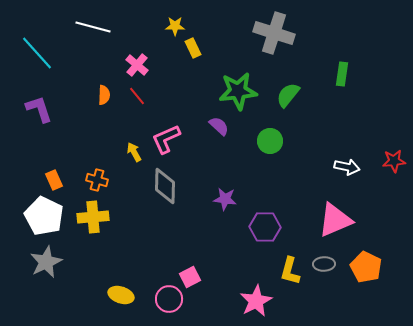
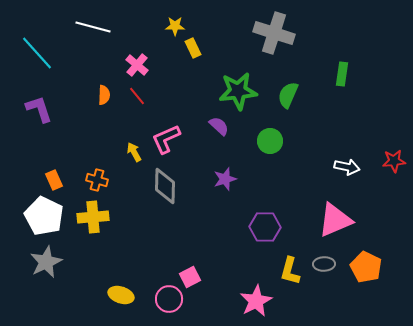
green semicircle: rotated 16 degrees counterclockwise
purple star: moved 20 px up; rotated 25 degrees counterclockwise
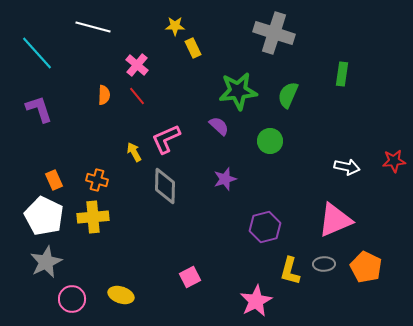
purple hexagon: rotated 16 degrees counterclockwise
pink circle: moved 97 px left
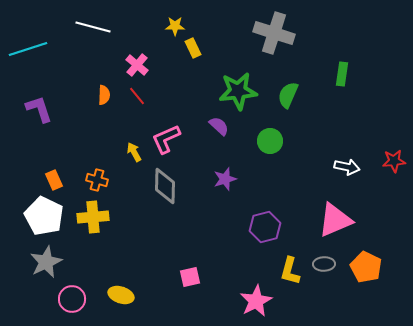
cyan line: moved 9 px left, 4 px up; rotated 66 degrees counterclockwise
pink square: rotated 15 degrees clockwise
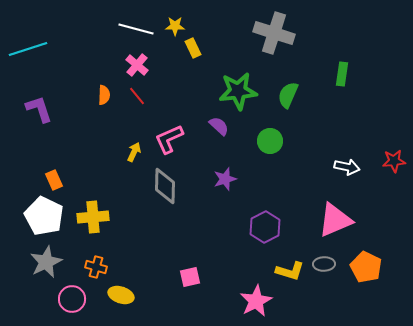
white line: moved 43 px right, 2 px down
pink L-shape: moved 3 px right
yellow arrow: rotated 54 degrees clockwise
orange cross: moved 1 px left, 87 px down
purple hexagon: rotated 12 degrees counterclockwise
yellow L-shape: rotated 88 degrees counterclockwise
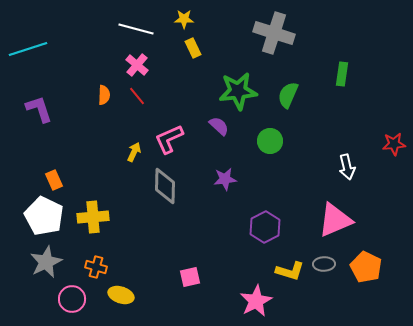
yellow star: moved 9 px right, 7 px up
red star: moved 17 px up
white arrow: rotated 65 degrees clockwise
purple star: rotated 10 degrees clockwise
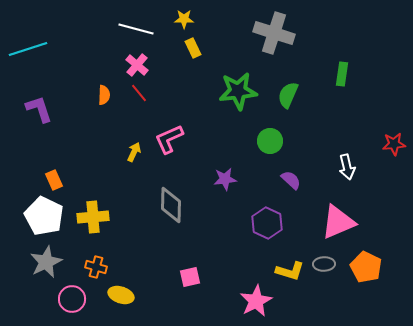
red line: moved 2 px right, 3 px up
purple semicircle: moved 72 px right, 54 px down
gray diamond: moved 6 px right, 19 px down
pink triangle: moved 3 px right, 2 px down
purple hexagon: moved 2 px right, 4 px up; rotated 8 degrees counterclockwise
